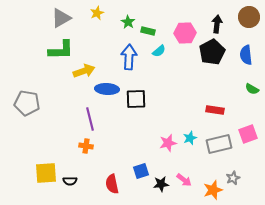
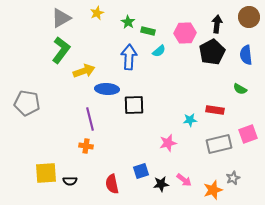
green L-shape: rotated 52 degrees counterclockwise
green semicircle: moved 12 px left
black square: moved 2 px left, 6 px down
cyan star: moved 18 px up; rotated 16 degrees clockwise
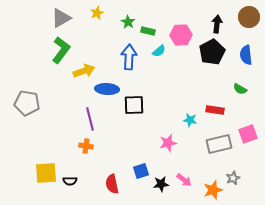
pink hexagon: moved 4 px left, 2 px down
cyan star: rotated 16 degrees clockwise
